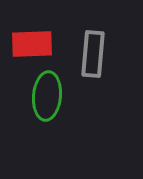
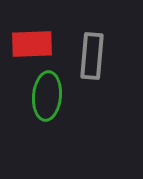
gray rectangle: moved 1 px left, 2 px down
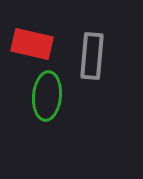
red rectangle: rotated 15 degrees clockwise
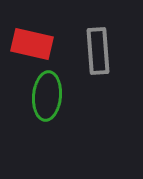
gray rectangle: moved 6 px right, 5 px up; rotated 9 degrees counterclockwise
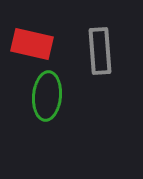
gray rectangle: moved 2 px right
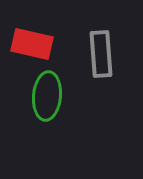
gray rectangle: moved 1 px right, 3 px down
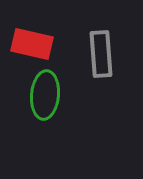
green ellipse: moved 2 px left, 1 px up
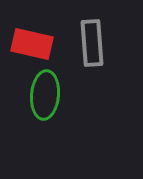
gray rectangle: moved 9 px left, 11 px up
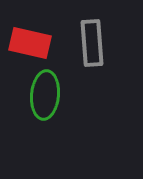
red rectangle: moved 2 px left, 1 px up
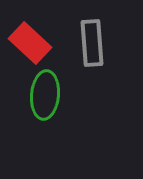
red rectangle: rotated 30 degrees clockwise
